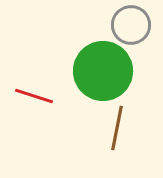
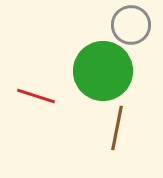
red line: moved 2 px right
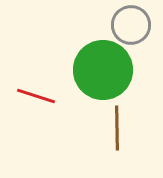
green circle: moved 1 px up
brown line: rotated 12 degrees counterclockwise
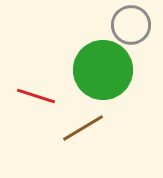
brown line: moved 34 px left; rotated 60 degrees clockwise
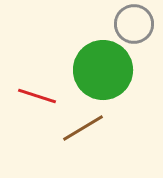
gray circle: moved 3 px right, 1 px up
red line: moved 1 px right
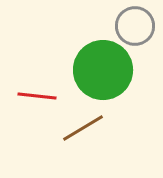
gray circle: moved 1 px right, 2 px down
red line: rotated 12 degrees counterclockwise
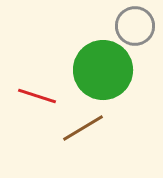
red line: rotated 12 degrees clockwise
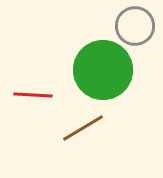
red line: moved 4 px left, 1 px up; rotated 15 degrees counterclockwise
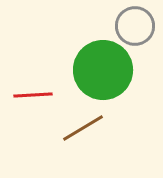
red line: rotated 6 degrees counterclockwise
